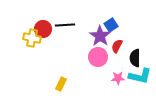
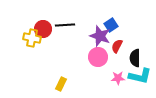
purple star: rotated 15 degrees counterclockwise
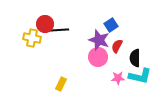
black line: moved 6 px left, 5 px down
red circle: moved 2 px right, 5 px up
purple star: moved 1 px left, 4 px down
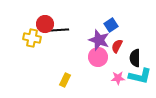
yellow rectangle: moved 4 px right, 4 px up
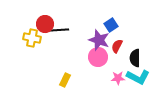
cyan L-shape: moved 2 px left, 1 px down; rotated 15 degrees clockwise
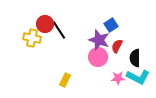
black line: rotated 60 degrees clockwise
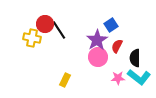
purple star: moved 2 px left; rotated 20 degrees clockwise
cyan L-shape: moved 1 px right; rotated 10 degrees clockwise
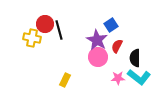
black line: rotated 18 degrees clockwise
purple star: rotated 10 degrees counterclockwise
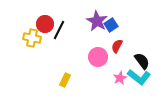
black line: rotated 42 degrees clockwise
purple star: moved 19 px up
black semicircle: moved 7 px right, 3 px down; rotated 144 degrees clockwise
pink star: moved 2 px right; rotated 24 degrees counterclockwise
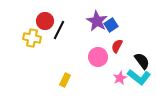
red circle: moved 3 px up
